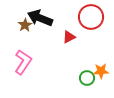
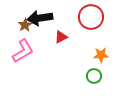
black arrow: rotated 30 degrees counterclockwise
red triangle: moved 8 px left
pink L-shape: moved 11 px up; rotated 25 degrees clockwise
orange star: moved 16 px up
green circle: moved 7 px right, 2 px up
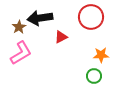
brown star: moved 6 px left, 2 px down
pink L-shape: moved 2 px left, 2 px down
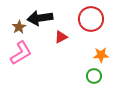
red circle: moved 2 px down
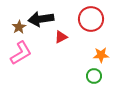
black arrow: moved 1 px right, 1 px down
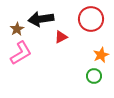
brown star: moved 2 px left, 2 px down
orange star: rotated 21 degrees counterclockwise
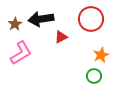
brown star: moved 2 px left, 5 px up
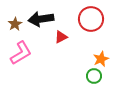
orange star: moved 4 px down
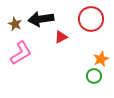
brown star: rotated 16 degrees counterclockwise
